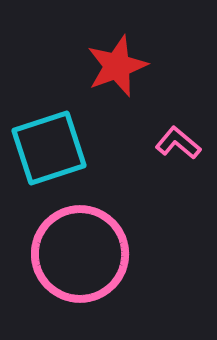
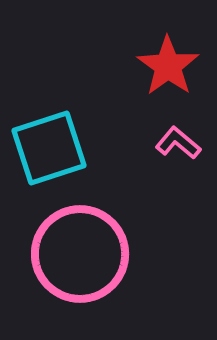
red star: moved 51 px right; rotated 16 degrees counterclockwise
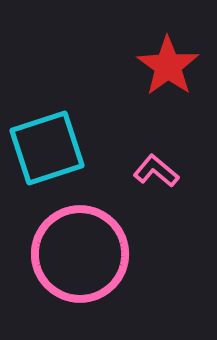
pink L-shape: moved 22 px left, 28 px down
cyan square: moved 2 px left
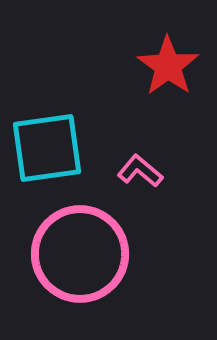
cyan square: rotated 10 degrees clockwise
pink L-shape: moved 16 px left
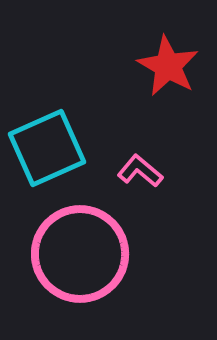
red star: rotated 6 degrees counterclockwise
cyan square: rotated 16 degrees counterclockwise
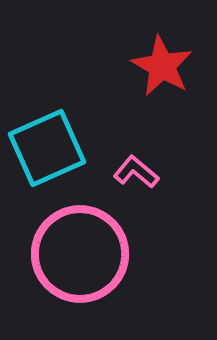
red star: moved 6 px left
pink L-shape: moved 4 px left, 1 px down
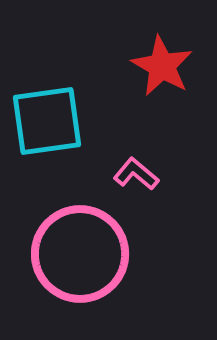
cyan square: moved 27 px up; rotated 16 degrees clockwise
pink L-shape: moved 2 px down
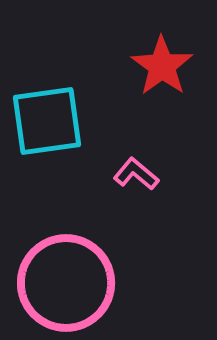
red star: rotated 6 degrees clockwise
pink circle: moved 14 px left, 29 px down
